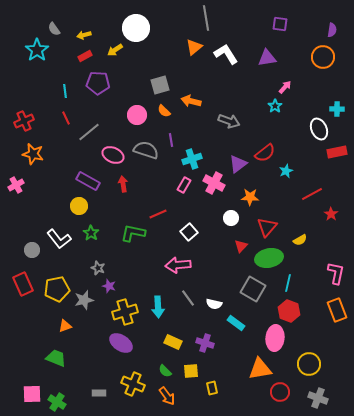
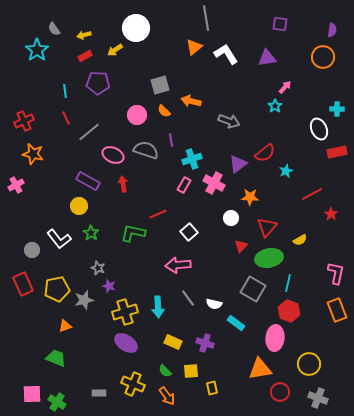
purple ellipse at (121, 343): moved 5 px right
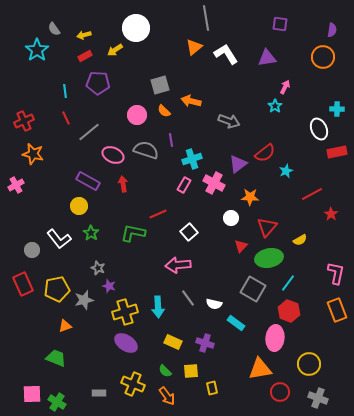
pink arrow at (285, 87): rotated 16 degrees counterclockwise
cyan line at (288, 283): rotated 24 degrees clockwise
